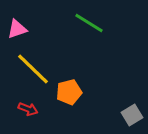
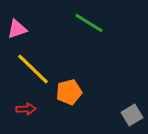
red arrow: moved 2 px left; rotated 24 degrees counterclockwise
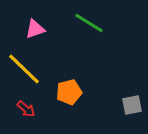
pink triangle: moved 18 px right
yellow line: moved 9 px left
red arrow: rotated 42 degrees clockwise
gray square: moved 10 px up; rotated 20 degrees clockwise
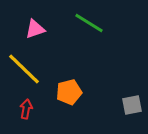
red arrow: rotated 120 degrees counterclockwise
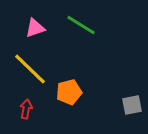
green line: moved 8 px left, 2 px down
pink triangle: moved 1 px up
yellow line: moved 6 px right
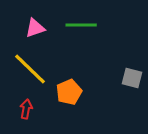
green line: rotated 32 degrees counterclockwise
orange pentagon: rotated 10 degrees counterclockwise
gray square: moved 27 px up; rotated 25 degrees clockwise
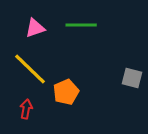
orange pentagon: moved 3 px left
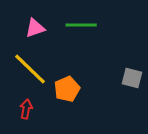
orange pentagon: moved 1 px right, 3 px up
